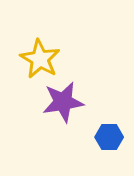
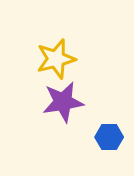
yellow star: moved 16 px right; rotated 27 degrees clockwise
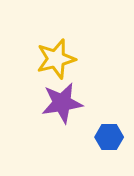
purple star: moved 1 px left, 1 px down
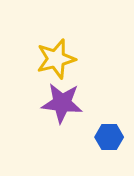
purple star: rotated 15 degrees clockwise
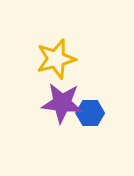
blue hexagon: moved 19 px left, 24 px up
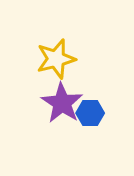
purple star: rotated 27 degrees clockwise
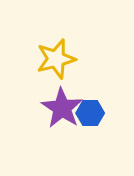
purple star: moved 5 px down
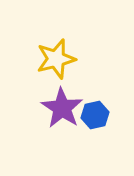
blue hexagon: moved 5 px right, 2 px down; rotated 12 degrees counterclockwise
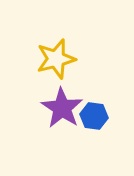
blue hexagon: moved 1 px left, 1 px down; rotated 20 degrees clockwise
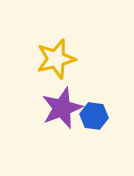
purple star: rotated 18 degrees clockwise
